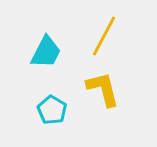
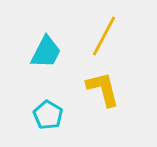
cyan pentagon: moved 4 px left, 5 px down
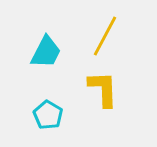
yellow line: moved 1 px right
yellow L-shape: rotated 12 degrees clockwise
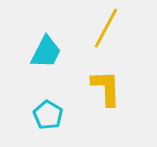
yellow line: moved 1 px right, 8 px up
yellow L-shape: moved 3 px right, 1 px up
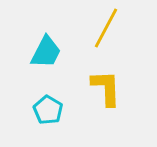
cyan pentagon: moved 5 px up
